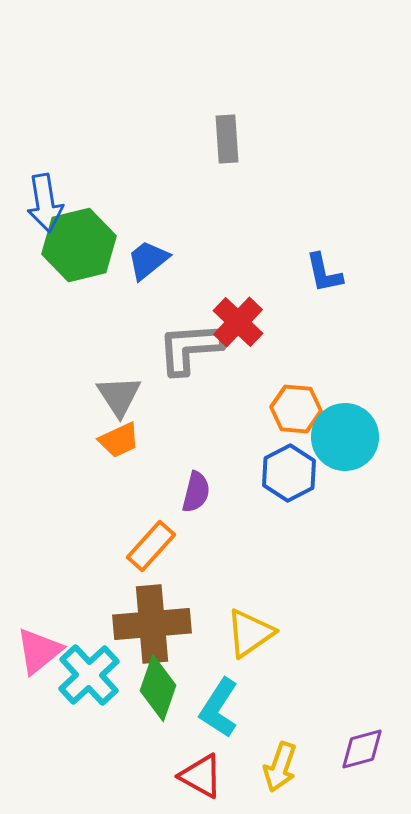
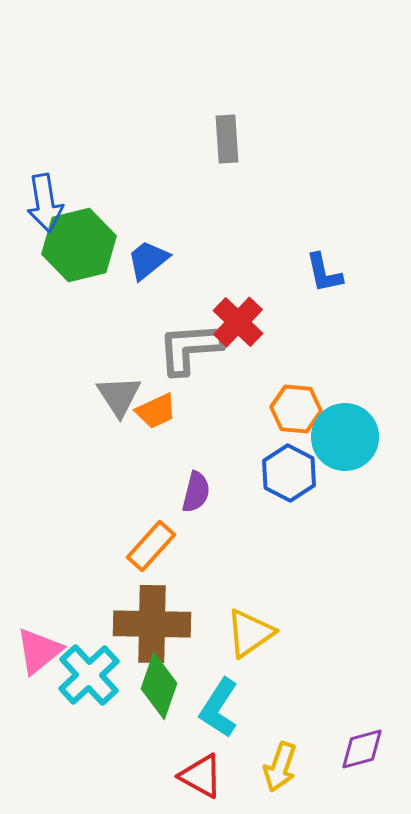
orange trapezoid: moved 37 px right, 29 px up
blue hexagon: rotated 6 degrees counterclockwise
brown cross: rotated 6 degrees clockwise
green diamond: moved 1 px right, 2 px up
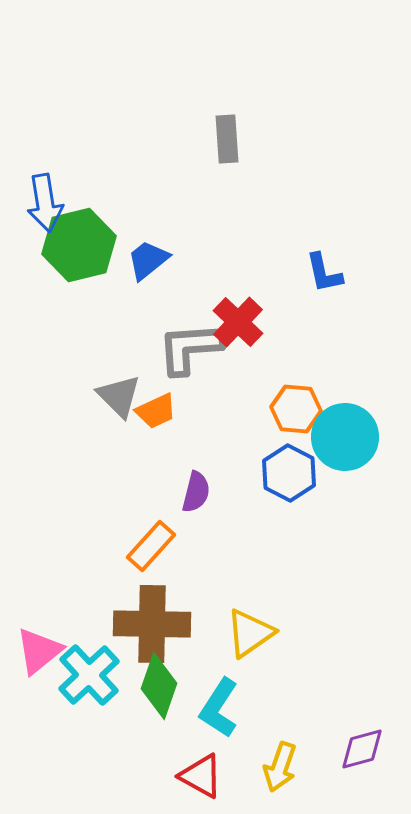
gray triangle: rotated 12 degrees counterclockwise
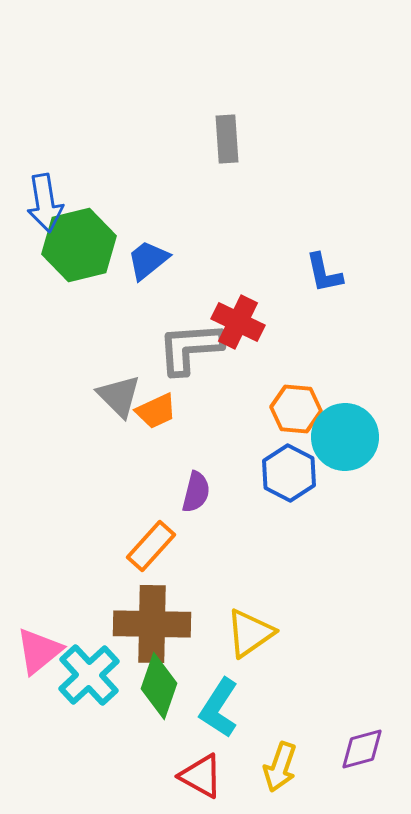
red cross: rotated 18 degrees counterclockwise
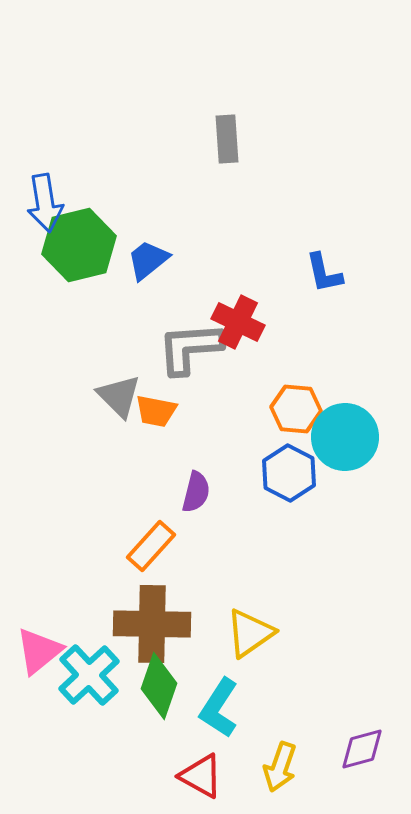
orange trapezoid: rotated 36 degrees clockwise
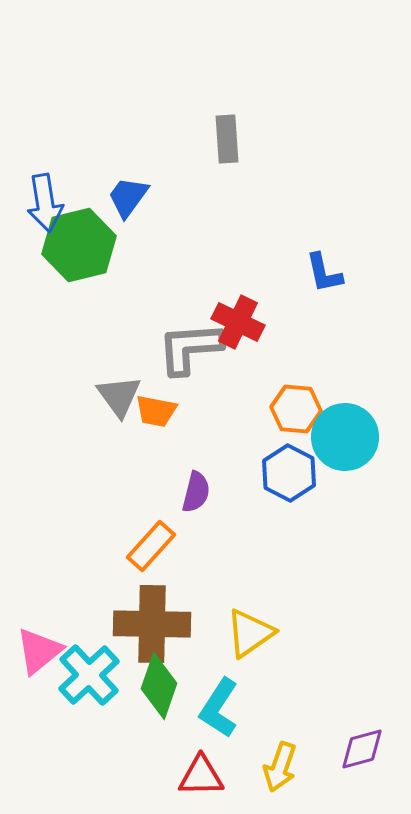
blue trapezoid: moved 20 px left, 63 px up; rotated 15 degrees counterclockwise
gray triangle: rotated 9 degrees clockwise
red triangle: rotated 30 degrees counterclockwise
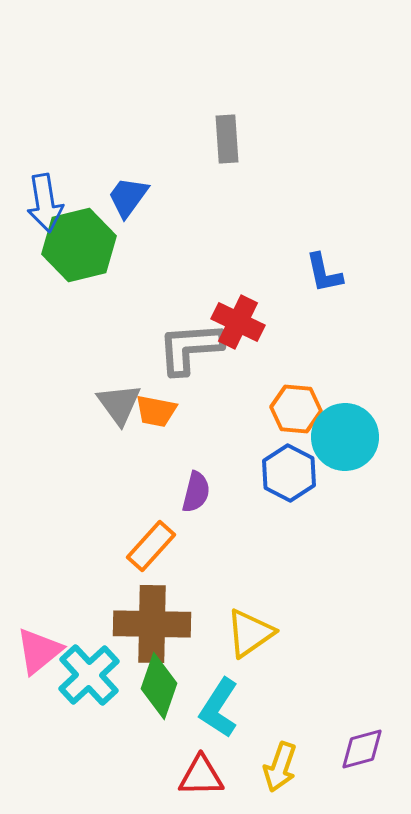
gray triangle: moved 8 px down
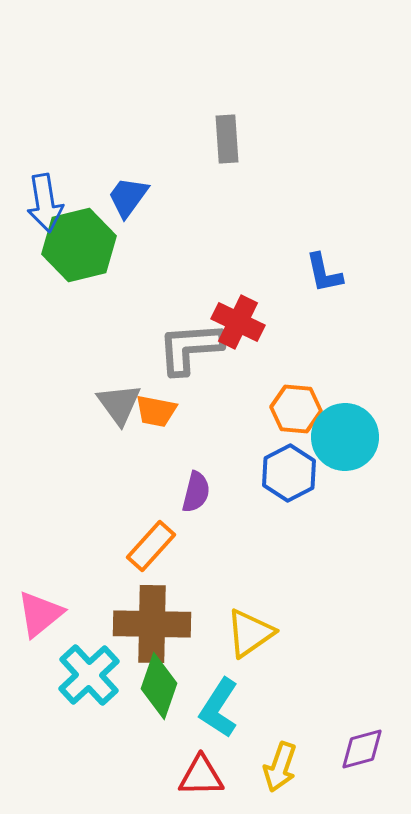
blue hexagon: rotated 6 degrees clockwise
pink triangle: moved 1 px right, 37 px up
